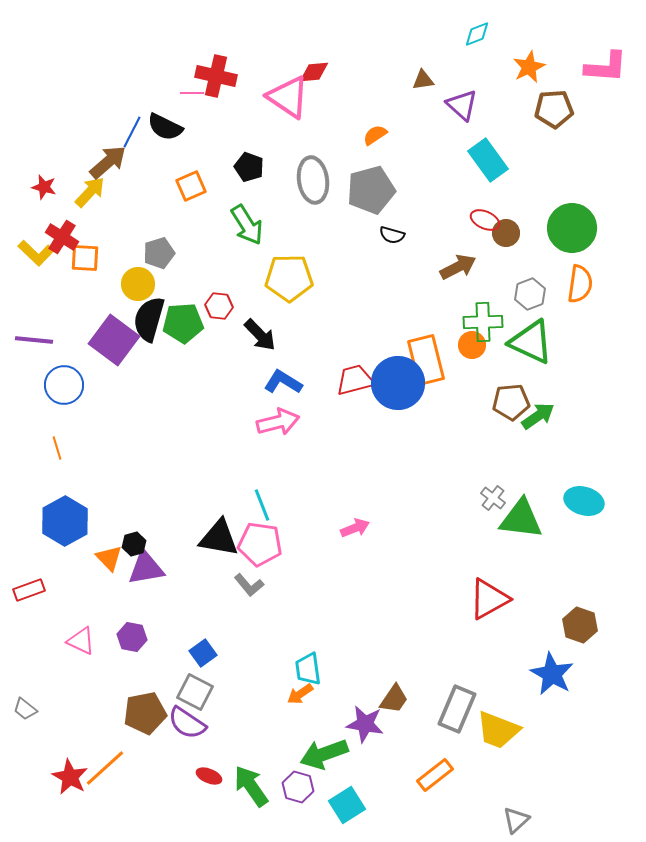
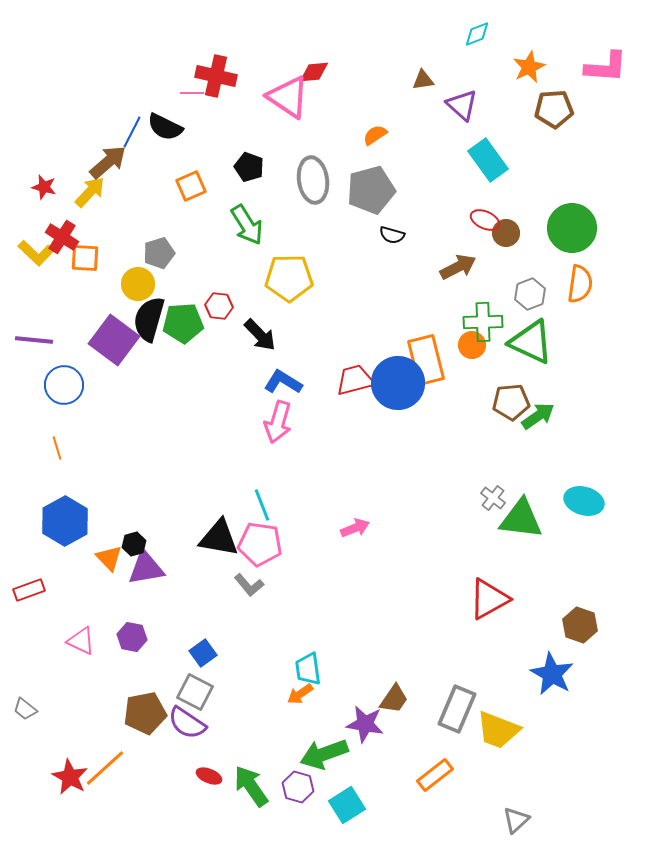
pink arrow at (278, 422): rotated 120 degrees clockwise
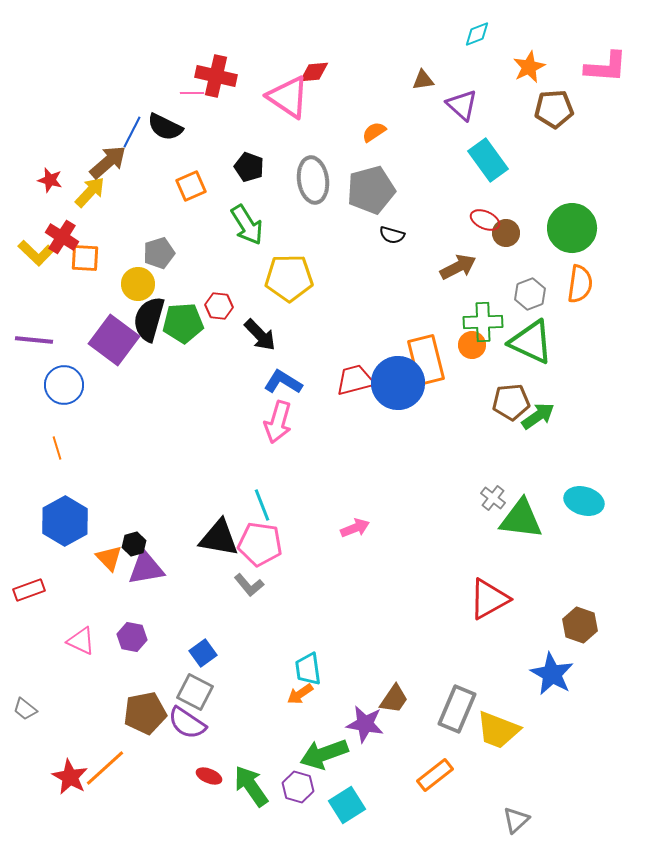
orange semicircle at (375, 135): moved 1 px left, 3 px up
red star at (44, 187): moved 6 px right, 7 px up
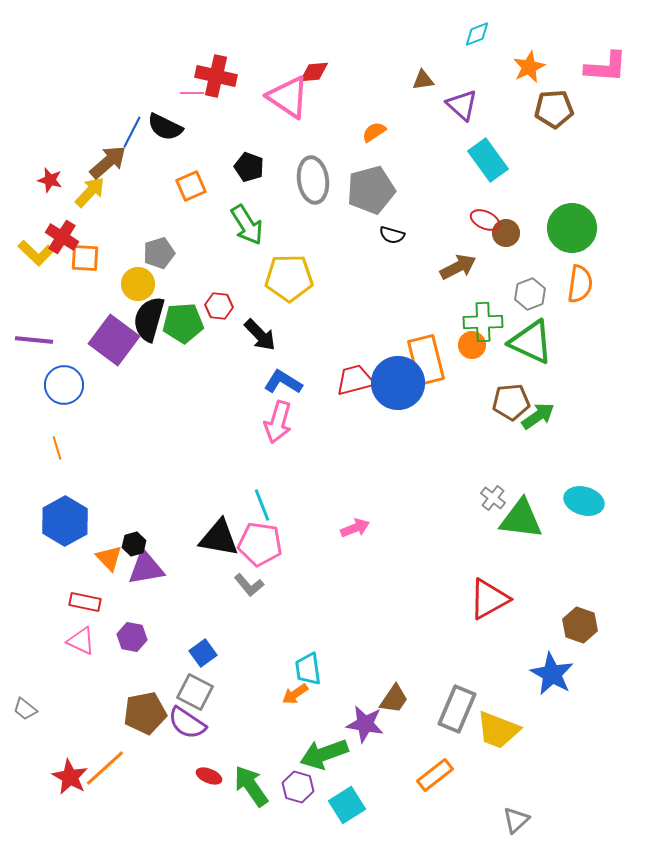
red rectangle at (29, 590): moved 56 px right, 12 px down; rotated 32 degrees clockwise
orange arrow at (300, 694): moved 5 px left
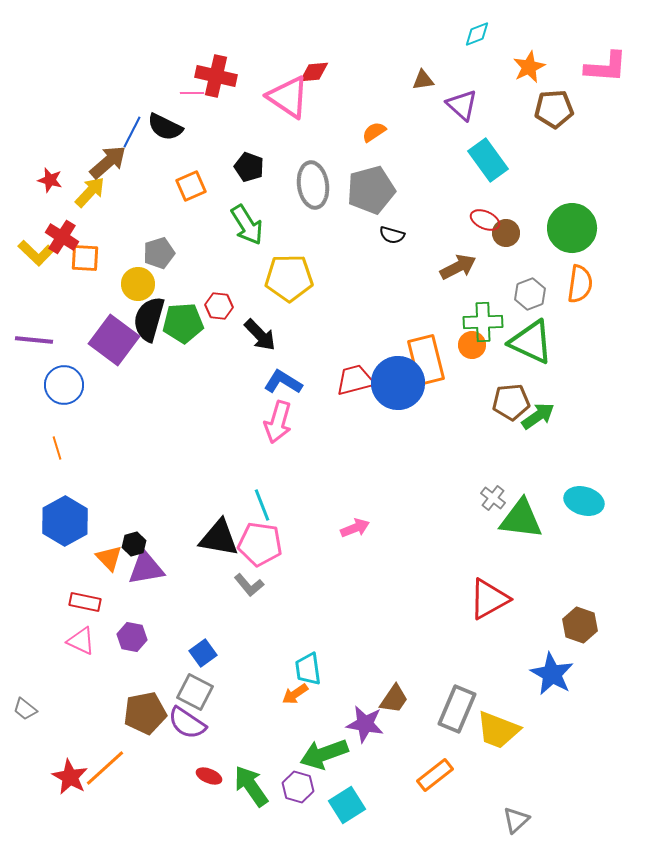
gray ellipse at (313, 180): moved 5 px down
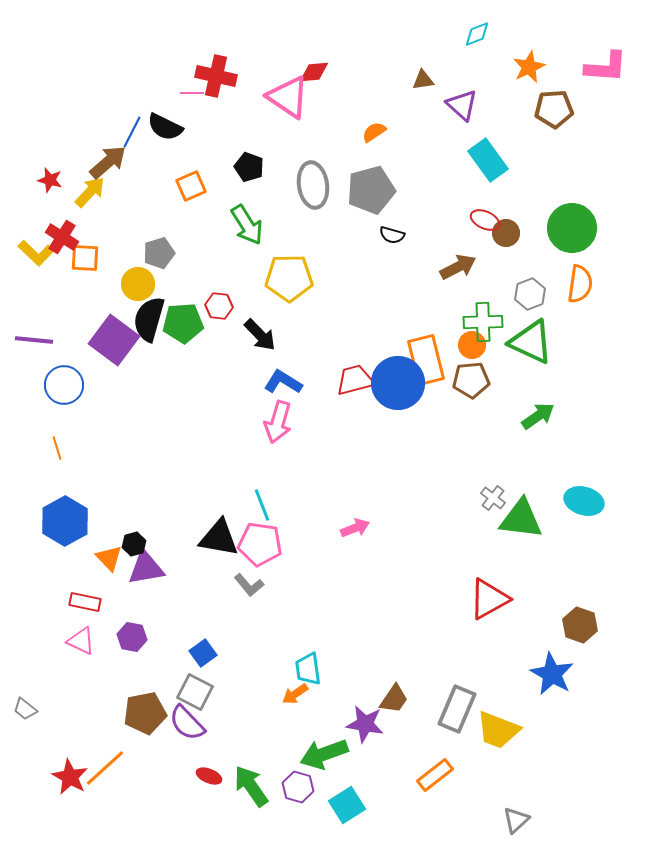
brown pentagon at (511, 402): moved 40 px left, 22 px up
purple semicircle at (187, 723): rotated 12 degrees clockwise
